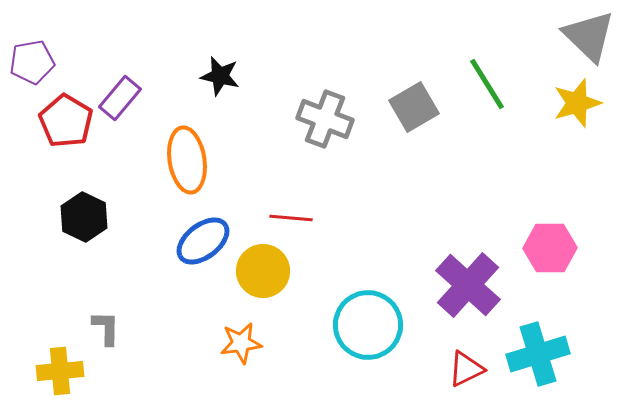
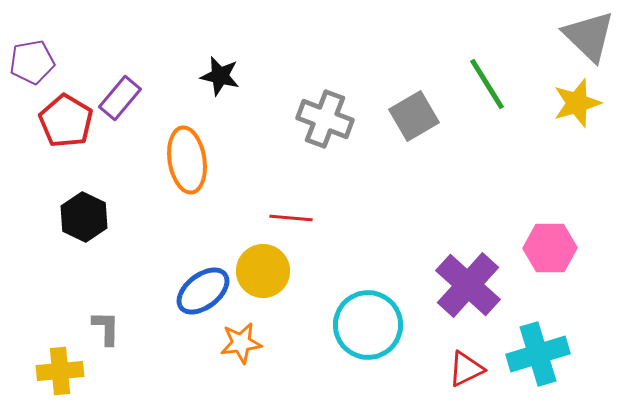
gray square: moved 9 px down
blue ellipse: moved 50 px down
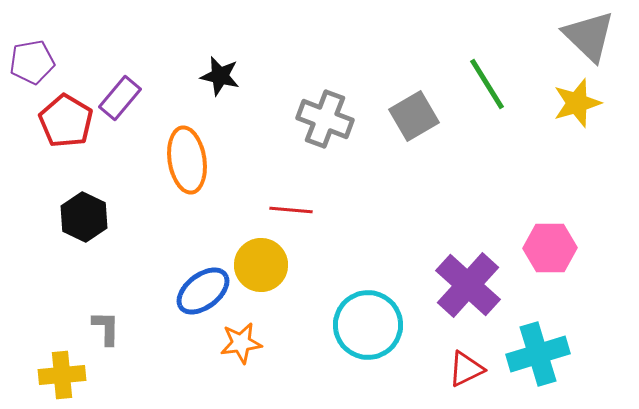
red line: moved 8 px up
yellow circle: moved 2 px left, 6 px up
yellow cross: moved 2 px right, 4 px down
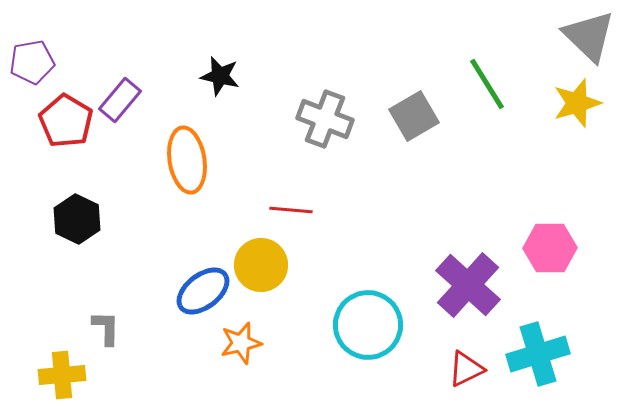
purple rectangle: moved 2 px down
black hexagon: moved 7 px left, 2 px down
orange star: rotated 6 degrees counterclockwise
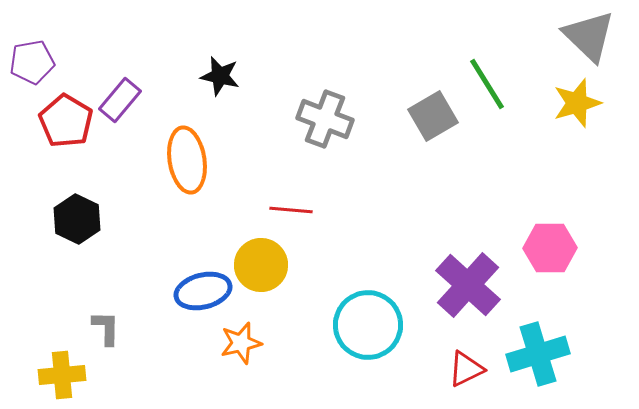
gray square: moved 19 px right
blue ellipse: rotated 24 degrees clockwise
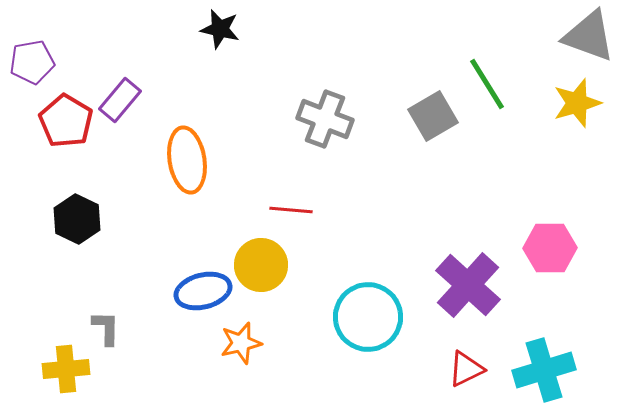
gray triangle: rotated 24 degrees counterclockwise
black star: moved 47 px up
cyan circle: moved 8 px up
cyan cross: moved 6 px right, 16 px down
yellow cross: moved 4 px right, 6 px up
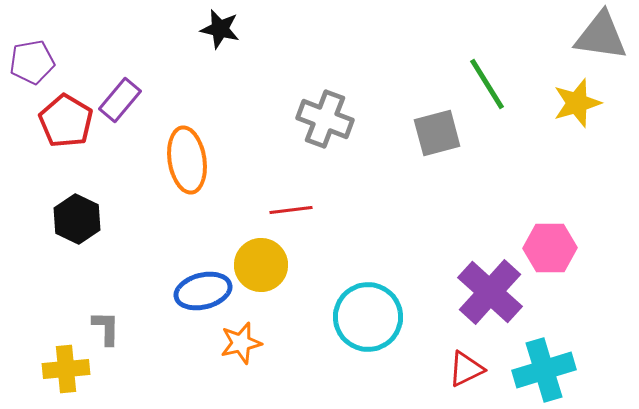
gray triangle: moved 12 px right; rotated 12 degrees counterclockwise
gray square: moved 4 px right, 17 px down; rotated 15 degrees clockwise
red line: rotated 12 degrees counterclockwise
purple cross: moved 22 px right, 7 px down
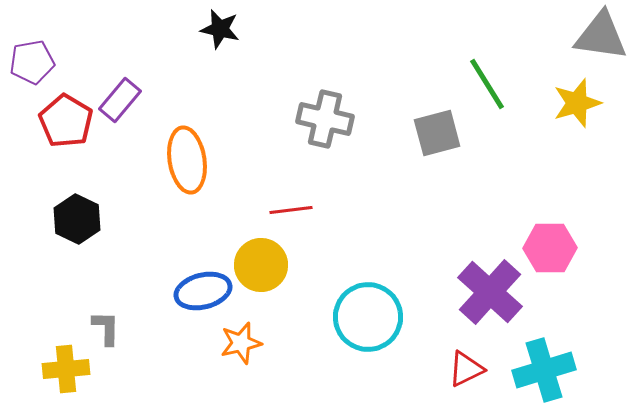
gray cross: rotated 8 degrees counterclockwise
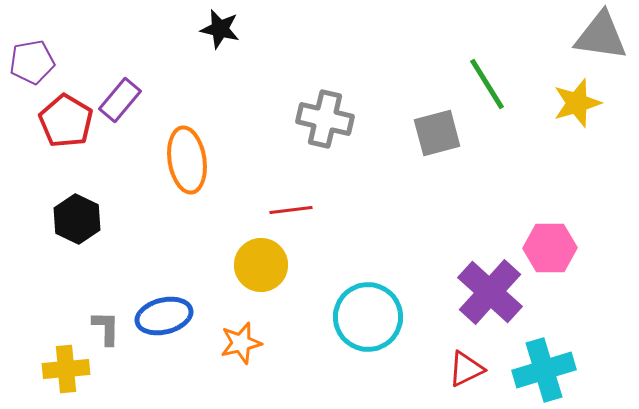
blue ellipse: moved 39 px left, 25 px down
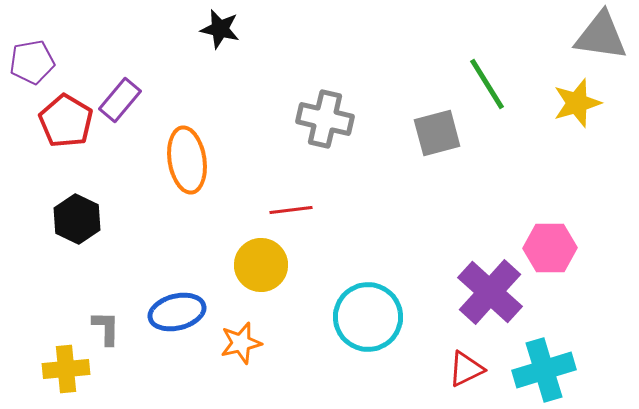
blue ellipse: moved 13 px right, 4 px up
